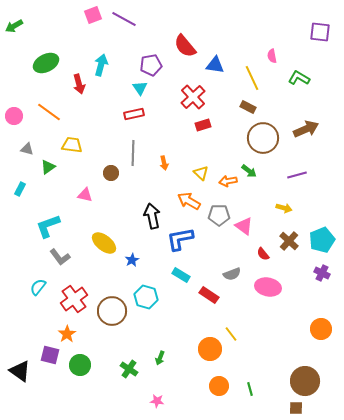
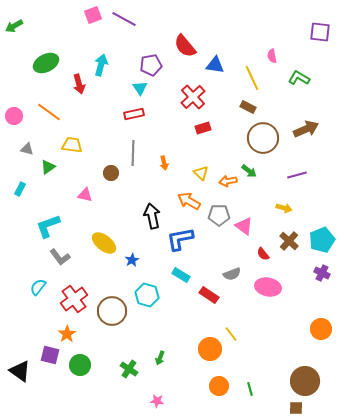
red rectangle at (203, 125): moved 3 px down
cyan hexagon at (146, 297): moved 1 px right, 2 px up
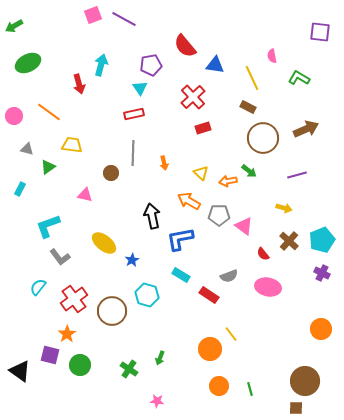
green ellipse at (46, 63): moved 18 px left
gray semicircle at (232, 274): moved 3 px left, 2 px down
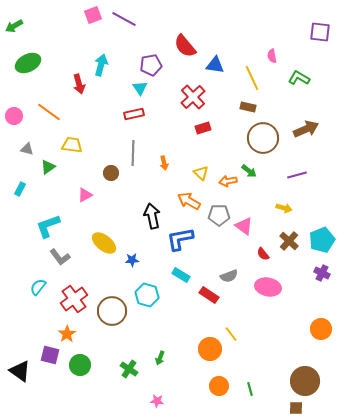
brown rectangle at (248, 107): rotated 14 degrees counterclockwise
pink triangle at (85, 195): rotated 42 degrees counterclockwise
blue star at (132, 260): rotated 24 degrees clockwise
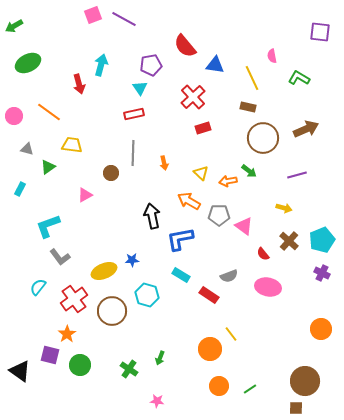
yellow ellipse at (104, 243): moved 28 px down; rotated 60 degrees counterclockwise
green line at (250, 389): rotated 72 degrees clockwise
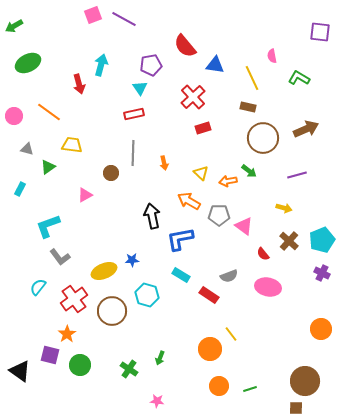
green line at (250, 389): rotated 16 degrees clockwise
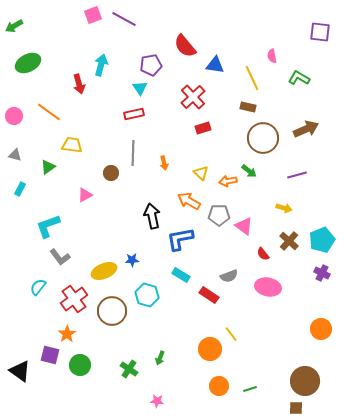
gray triangle at (27, 149): moved 12 px left, 6 px down
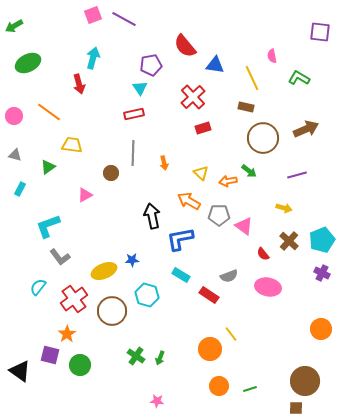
cyan arrow at (101, 65): moved 8 px left, 7 px up
brown rectangle at (248, 107): moved 2 px left
green cross at (129, 369): moved 7 px right, 13 px up
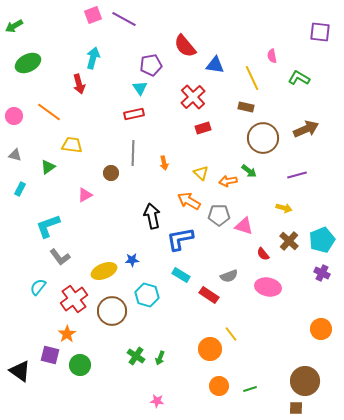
pink triangle at (244, 226): rotated 18 degrees counterclockwise
